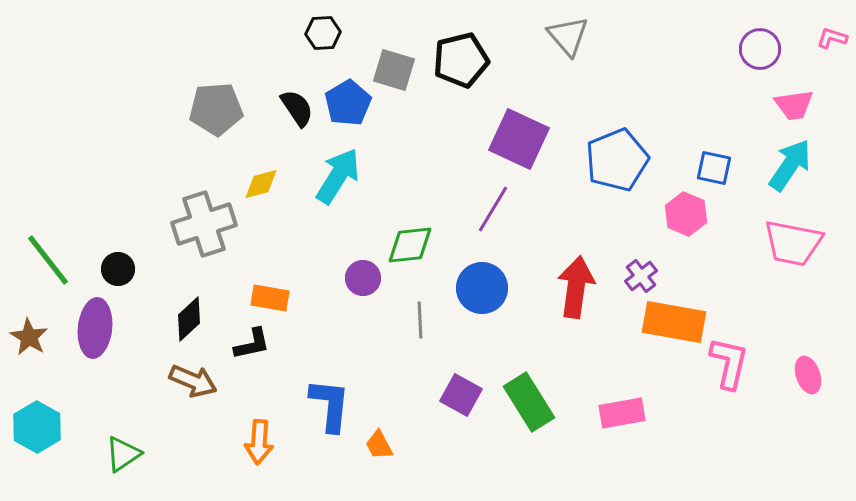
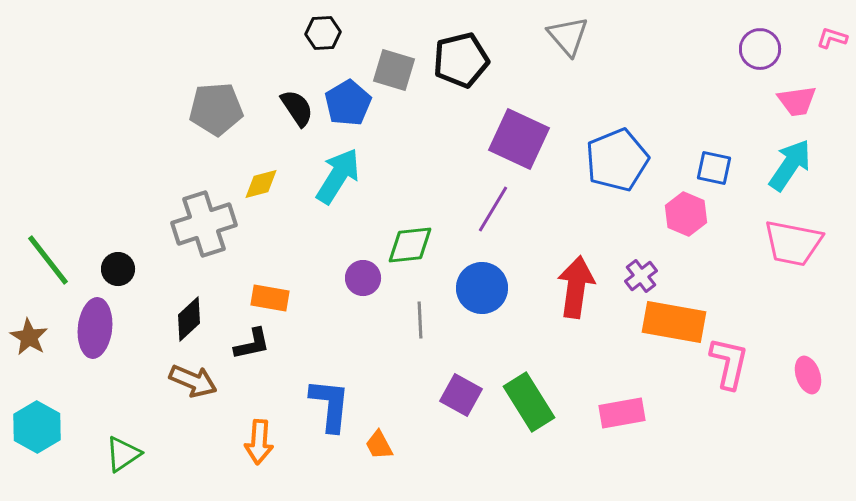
pink trapezoid at (794, 105): moved 3 px right, 4 px up
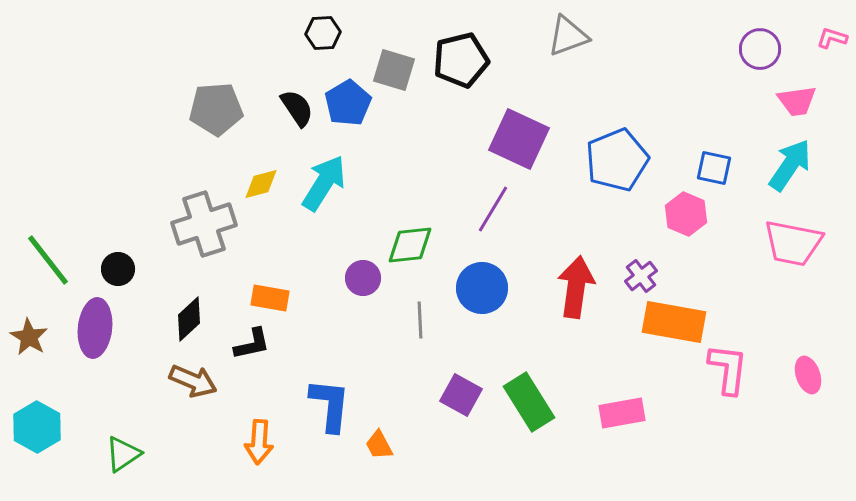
gray triangle at (568, 36): rotated 51 degrees clockwise
cyan arrow at (338, 176): moved 14 px left, 7 px down
pink L-shape at (729, 363): moved 1 px left, 6 px down; rotated 6 degrees counterclockwise
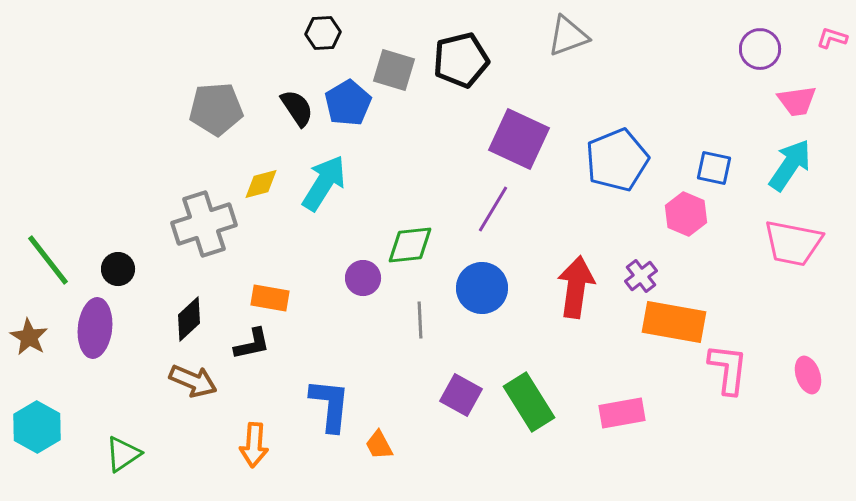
orange arrow at (259, 442): moved 5 px left, 3 px down
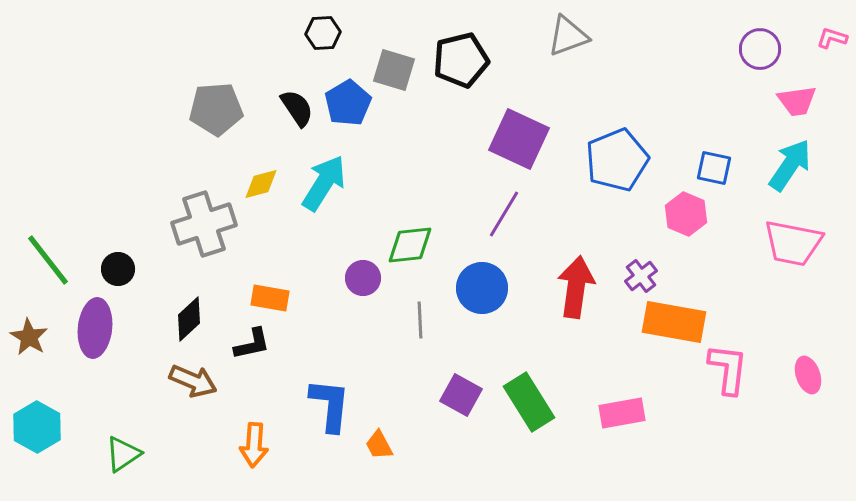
purple line at (493, 209): moved 11 px right, 5 px down
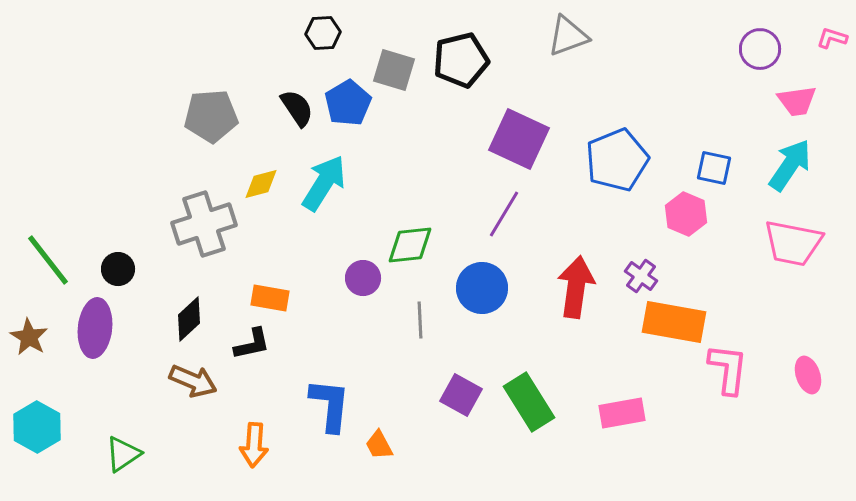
gray pentagon at (216, 109): moved 5 px left, 7 px down
purple cross at (641, 276): rotated 16 degrees counterclockwise
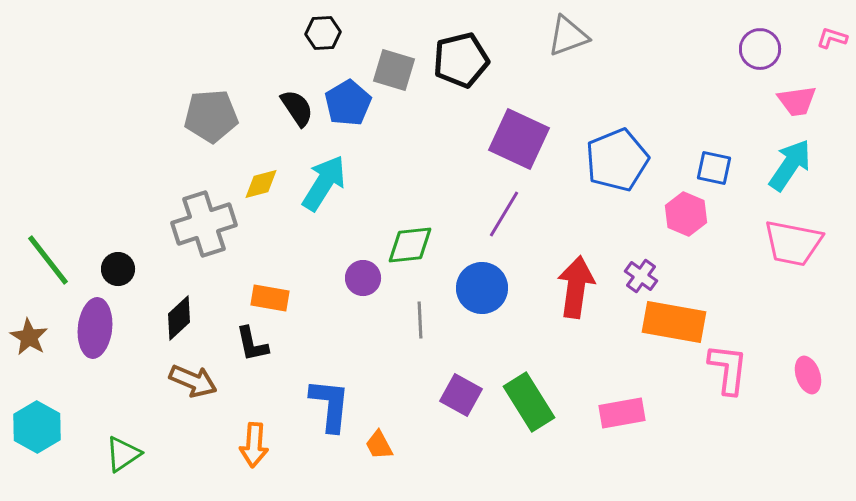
black diamond at (189, 319): moved 10 px left, 1 px up
black L-shape at (252, 344): rotated 90 degrees clockwise
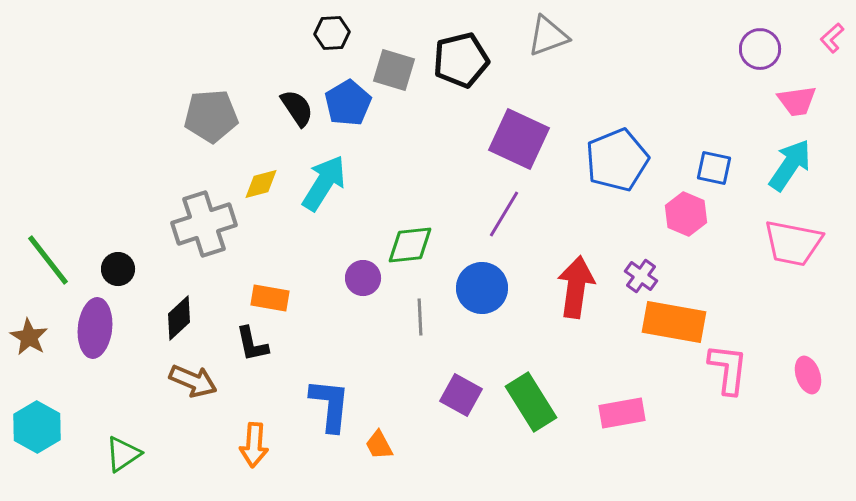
black hexagon at (323, 33): moved 9 px right
gray triangle at (568, 36): moved 20 px left
pink L-shape at (832, 38): rotated 60 degrees counterclockwise
gray line at (420, 320): moved 3 px up
green rectangle at (529, 402): moved 2 px right
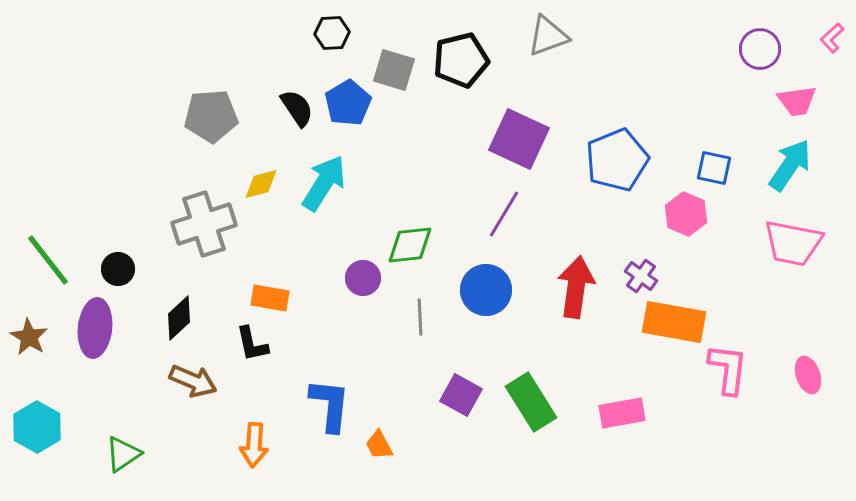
blue circle at (482, 288): moved 4 px right, 2 px down
